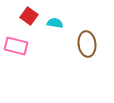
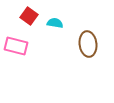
brown ellipse: moved 1 px right
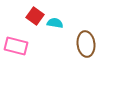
red square: moved 6 px right
brown ellipse: moved 2 px left
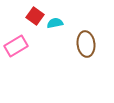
cyan semicircle: rotated 21 degrees counterclockwise
pink rectangle: rotated 45 degrees counterclockwise
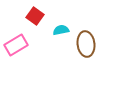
cyan semicircle: moved 6 px right, 7 px down
pink rectangle: moved 1 px up
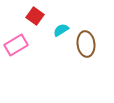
cyan semicircle: rotated 21 degrees counterclockwise
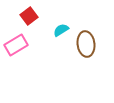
red square: moved 6 px left; rotated 18 degrees clockwise
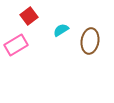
brown ellipse: moved 4 px right, 3 px up; rotated 15 degrees clockwise
